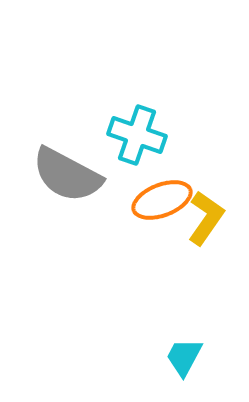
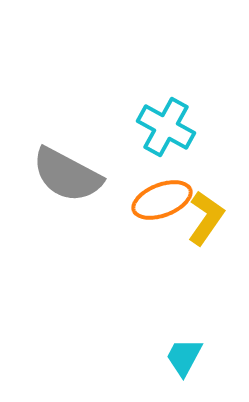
cyan cross: moved 29 px right, 8 px up; rotated 10 degrees clockwise
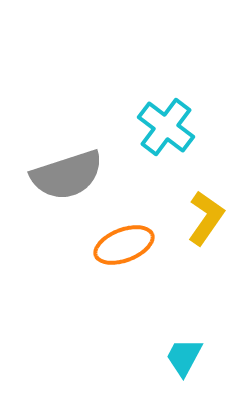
cyan cross: rotated 8 degrees clockwise
gray semicircle: rotated 46 degrees counterclockwise
orange ellipse: moved 38 px left, 45 px down
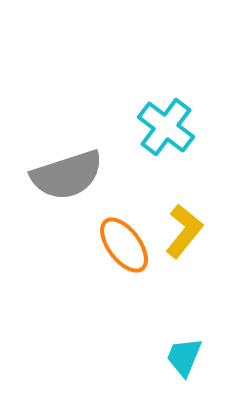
yellow L-shape: moved 22 px left, 13 px down; rotated 4 degrees clockwise
orange ellipse: rotated 74 degrees clockwise
cyan trapezoid: rotated 6 degrees counterclockwise
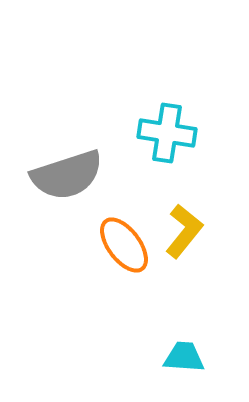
cyan cross: moved 1 px right, 6 px down; rotated 28 degrees counterclockwise
cyan trapezoid: rotated 72 degrees clockwise
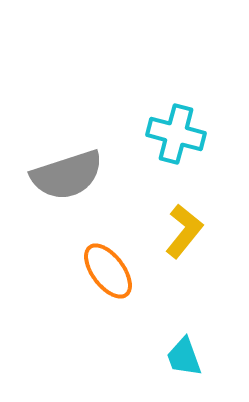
cyan cross: moved 9 px right, 1 px down; rotated 6 degrees clockwise
orange ellipse: moved 16 px left, 26 px down
cyan trapezoid: rotated 114 degrees counterclockwise
